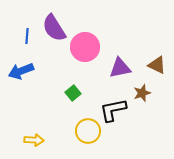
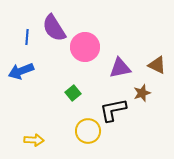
blue line: moved 1 px down
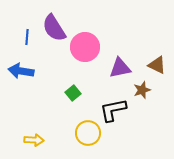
blue arrow: rotated 30 degrees clockwise
brown star: moved 3 px up
yellow circle: moved 2 px down
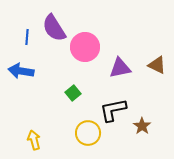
brown star: moved 36 px down; rotated 18 degrees counterclockwise
yellow arrow: rotated 108 degrees counterclockwise
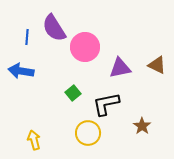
black L-shape: moved 7 px left, 6 px up
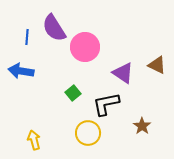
purple triangle: moved 3 px right, 5 px down; rotated 45 degrees clockwise
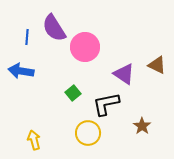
purple triangle: moved 1 px right, 1 px down
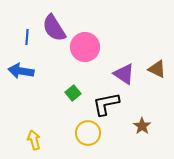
brown triangle: moved 4 px down
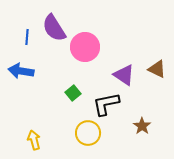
purple triangle: moved 1 px down
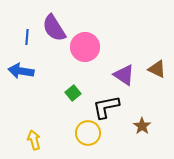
black L-shape: moved 3 px down
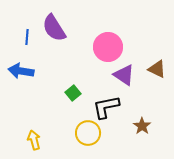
pink circle: moved 23 px right
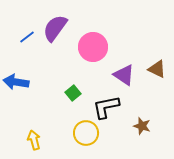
purple semicircle: moved 1 px right; rotated 68 degrees clockwise
blue line: rotated 49 degrees clockwise
pink circle: moved 15 px left
blue arrow: moved 5 px left, 11 px down
brown star: rotated 18 degrees counterclockwise
yellow circle: moved 2 px left
